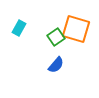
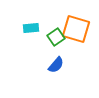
cyan rectangle: moved 12 px right; rotated 56 degrees clockwise
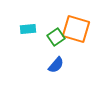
cyan rectangle: moved 3 px left, 1 px down
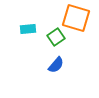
orange square: moved 11 px up
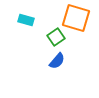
cyan rectangle: moved 2 px left, 9 px up; rotated 21 degrees clockwise
blue semicircle: moved 1 px right, 4 px up
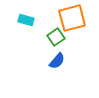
orange square: moved 4 px left; rotated 32 degrees counterclockwise
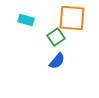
orange square: rotated 20 degrees clockwise
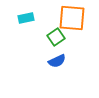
cyan rectangle: moved 2 px up; rotated 28 degrees counterclockwise
blue semicircle: rotated 24 degrees clockwise
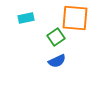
orange square: moved 3 px right
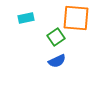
orange square: moved 1 px right
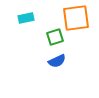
orange square: rotated 12 degrees counterclockwise
green square: moved 1 px left; rotated 18 degrees clockwise
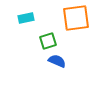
green square: moved 7 px left, 4 px down
blue semicircle: rotated 132 degrees counterclockwise
